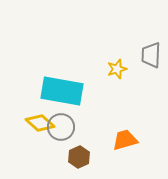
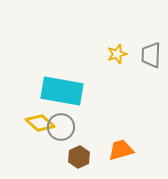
yellow star: moved 15 px up
orange trapezoid: moved 4 px left, 10 px down
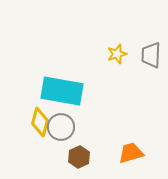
yellow diamond: moved 1 px up; rotated 64 degrees clockwise
orange trapezoid: moved 10 px right, 3 px down
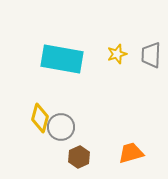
cyan rectangle: moved 32 px up
yellow diamond: moved 4 px up
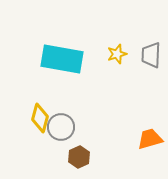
orange trapezoid: moved 19 px right, 14 px up
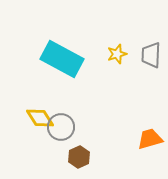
cyan rectangle: rotated 18 degrees clockwise
yellow diamond: rotated 48 degrees counterclockwise
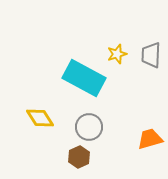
cyan rectangle: moved 22 px right, 19 px down
gray circle: moved 28 px right
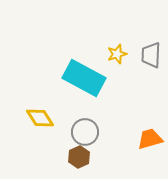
gray circle: moved 4 px left, 5 px down
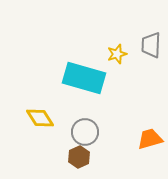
gray trapezoid: moved 10 px up
cyan rectangle: rotated 12 degrees counterclockwise
